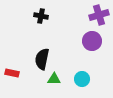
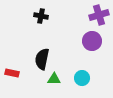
cyan circle: moved 1 px up
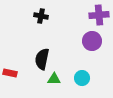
purple cross: rotated 12 degrees clockwise
red rectangle: moved 2 px left
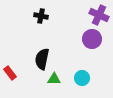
purple cross: rotated 30 degrees clockwise
purple circle: moved 2 px up
red rectangle: rotated 40 degrees clockwise
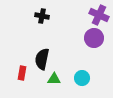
black cross: moved 1 px right
purple circle: moved 2 px right, 1 px up
red rectangle: moved 12 px right; rotated 48 degrees clockwise
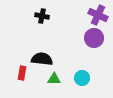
purple cross: moved 1 px left
black semicircle: rotated 85 degrees clockwise
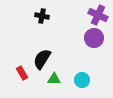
black semicircle: rotated 65 degrees counterclockwise
red rectangle: rotated 40 degrees counterclockwise
cyan circle: moved 2 px down
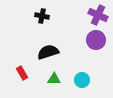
purple circle: moved 2 px right, 2 px down
black semicircle: moved 6 px right, 7 px up; rotated 40 degrees clockwise
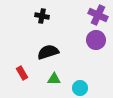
cyan circle: moved 2 px left, 8 px down
